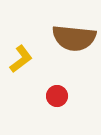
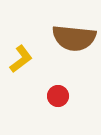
red circle: moved 1 px right
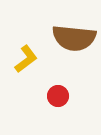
yellow L-shape: moved 5 px right
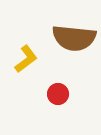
red circle: moved 2 px up
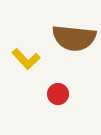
yellow L-shape: rotated 84 degrees clockwise
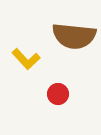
brown semicircle: moved 2 px up
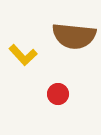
yellow L-shape: moved 3 px left, 4 px up
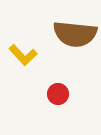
brown semicircle: moved 1 px right, 2 px up
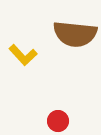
red circle: moved 27 px down
